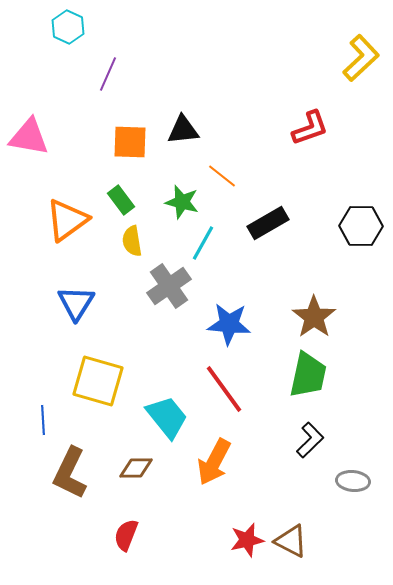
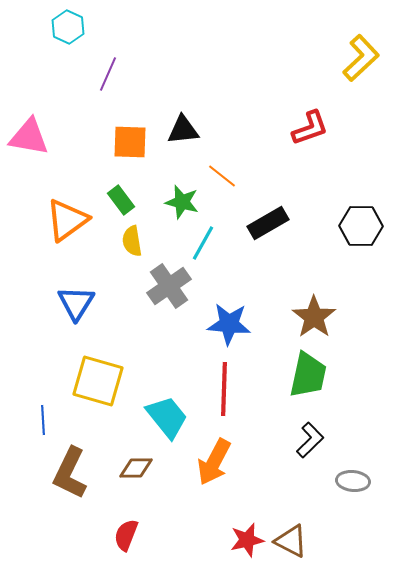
red line: rotated 38 degrees clockwise
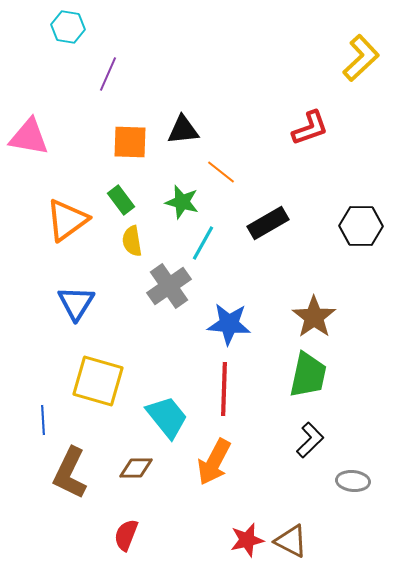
cyan hexagon: rotated 16 degrees counterclockwise
orange line: moved 1 px left, 4 px up
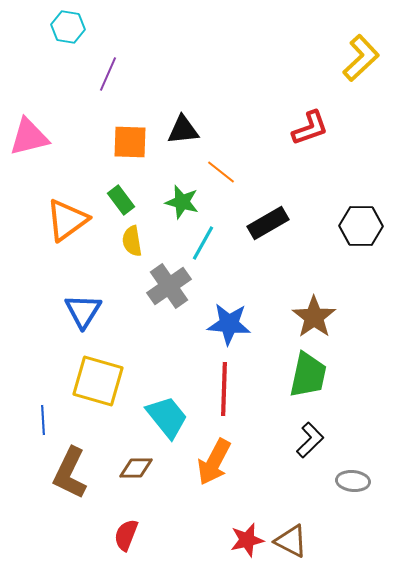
pink triangle: rotated 24 degrees counterclockwise
blue triangle: moved 7 px right, 8 px down
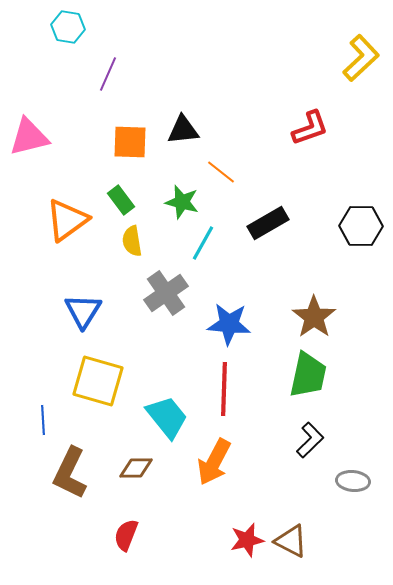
gray cross: moved 3 px left, 7 px down
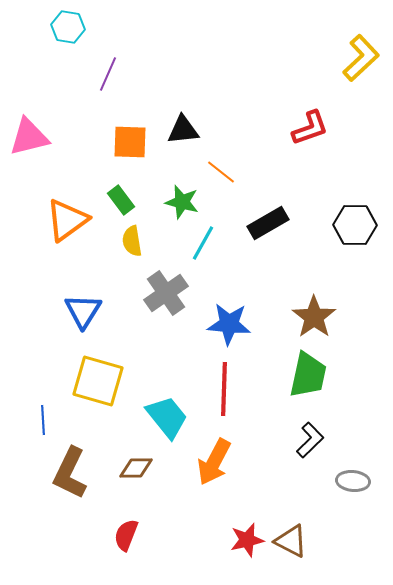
black hexagon: moved 6 px left, 1 px up
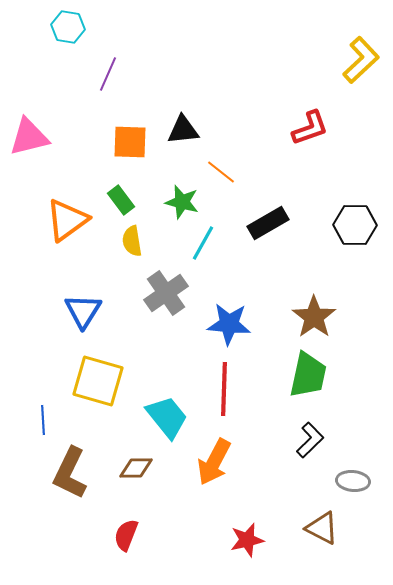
yellow L-shape: moved 2 px down
brown triangle: moved 31 px right, 13 px up
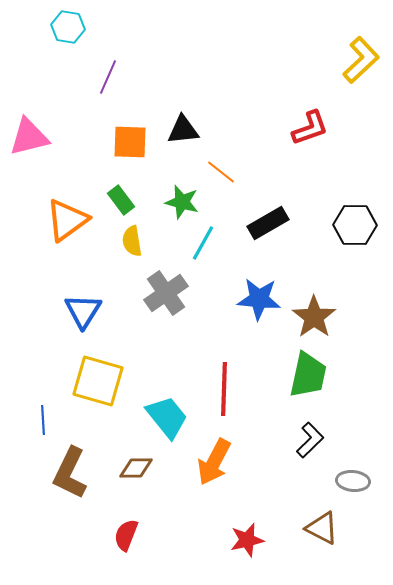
purple line: moved 3 px down
blue star: moved 30 px right, 25 px up
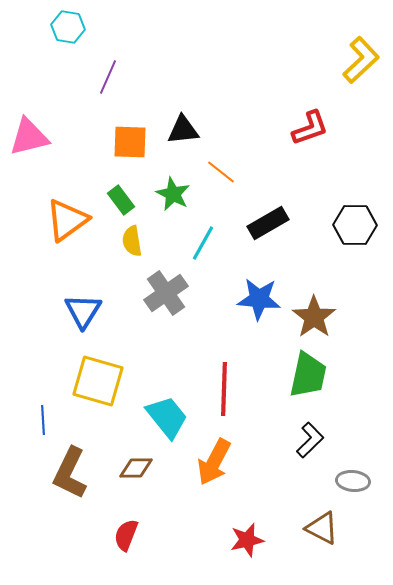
green star: moved 9 px left, 8 px up; rotated 12 degrees clockwise
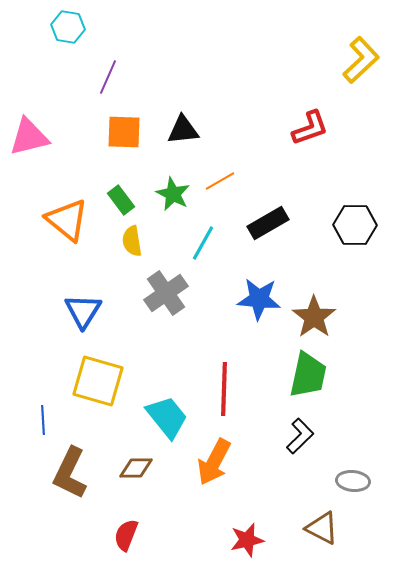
orange square: moved 6 px left, 10 px up
orange line: moved 1 px left, 9 px down; rotated 68 degrees counterclockwise
orange triangle: rotated 45 degrees counterclockwise
black L-shape: moved 10 px left, 4 px up
